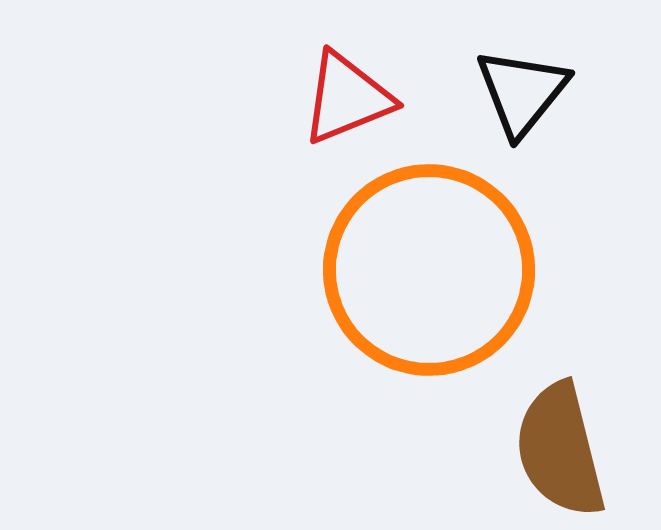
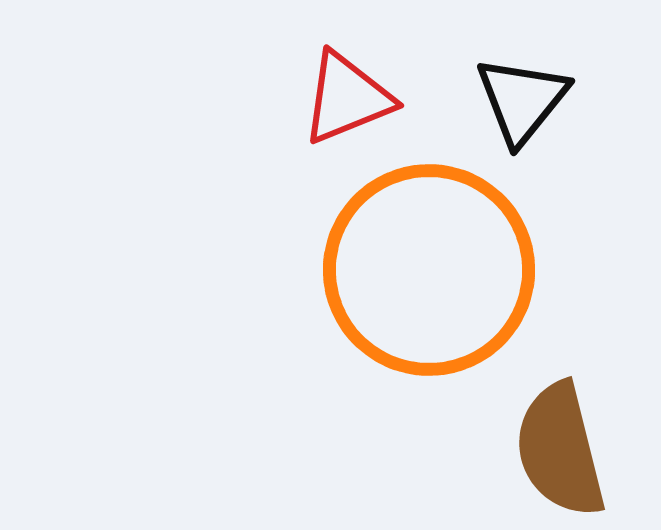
black triangle: moved 8 px down
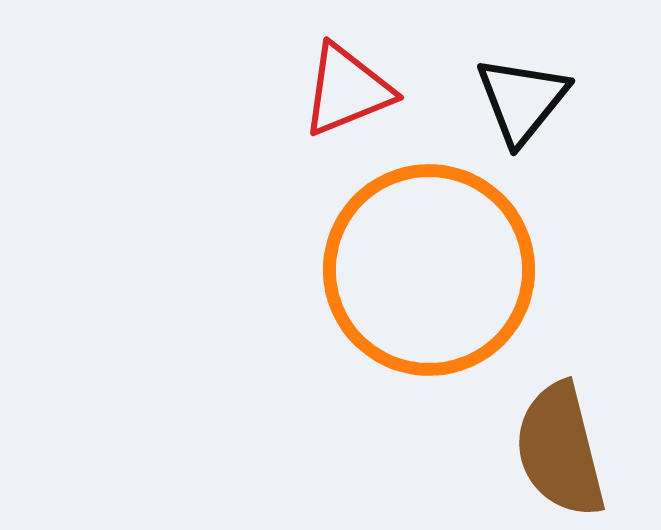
red triangle: moved 8 px up
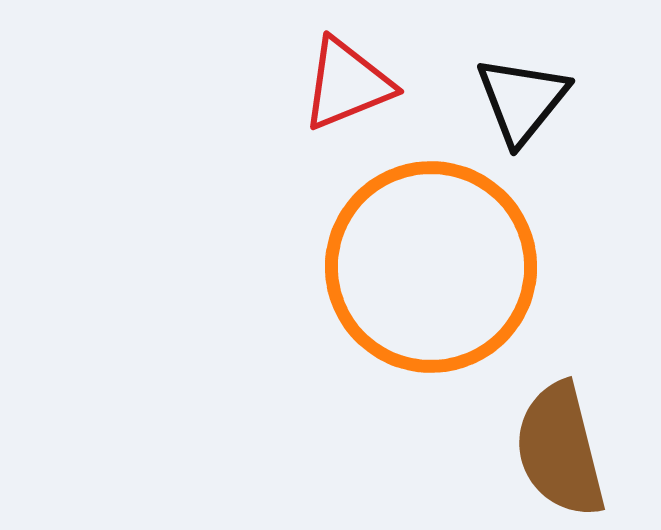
red triangle: moved 6 px up
orange circle: moved 2 px right, 3 px up
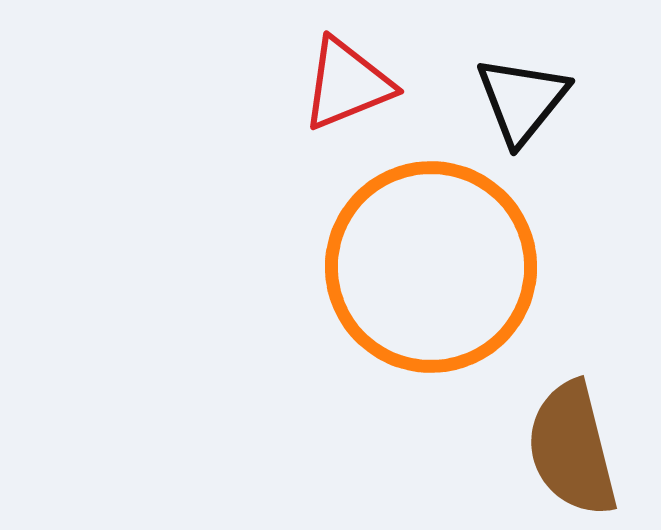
brown semicircle: moved 12 px right, 1 px up
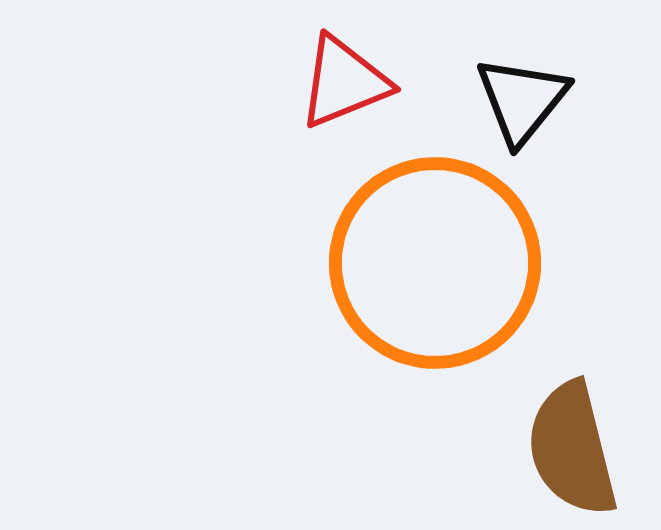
red triangle: moved 3 px left, 2 px up
orange circle: moved 4 px right, 4 px up
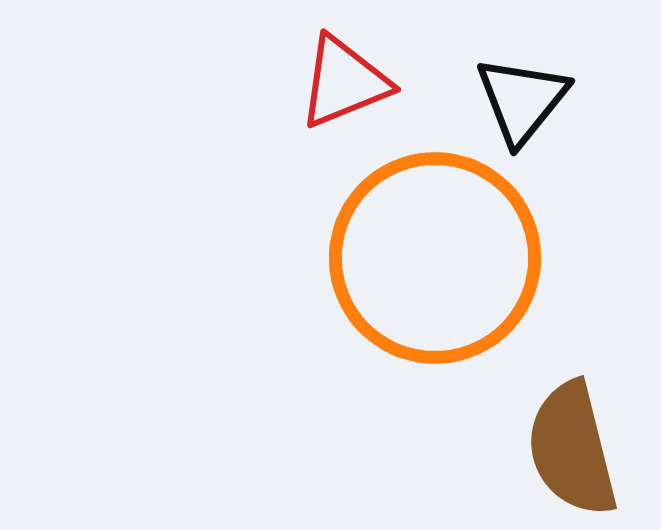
orange circle: moved 5 px up
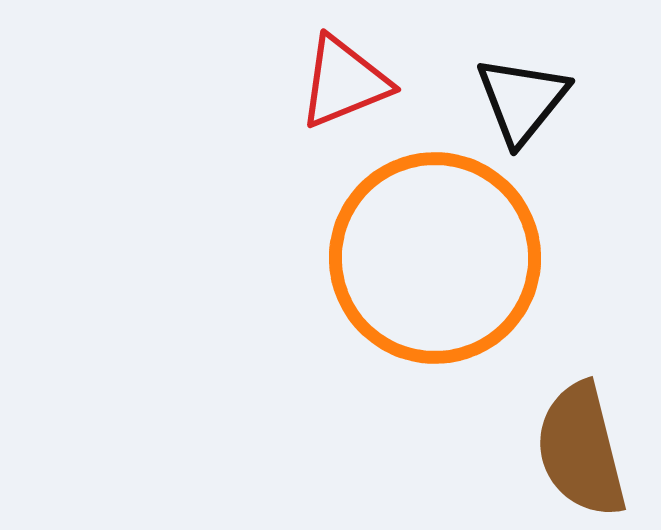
brown semicircle: moved 9 px right, 1 px down
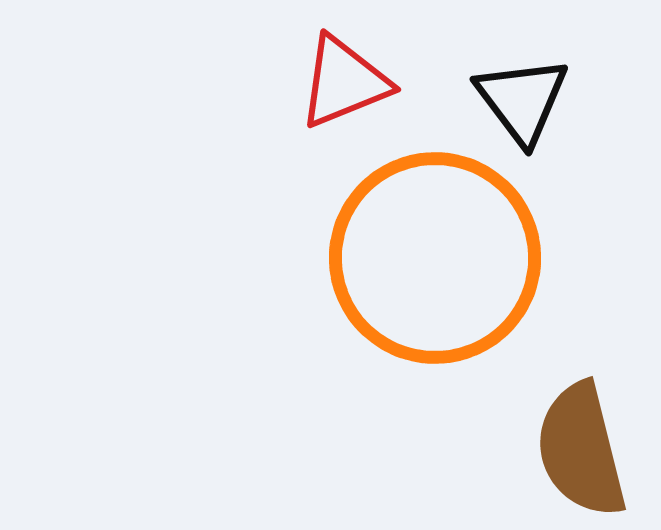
black triangle: rotated 16 degrees counterclockwise
